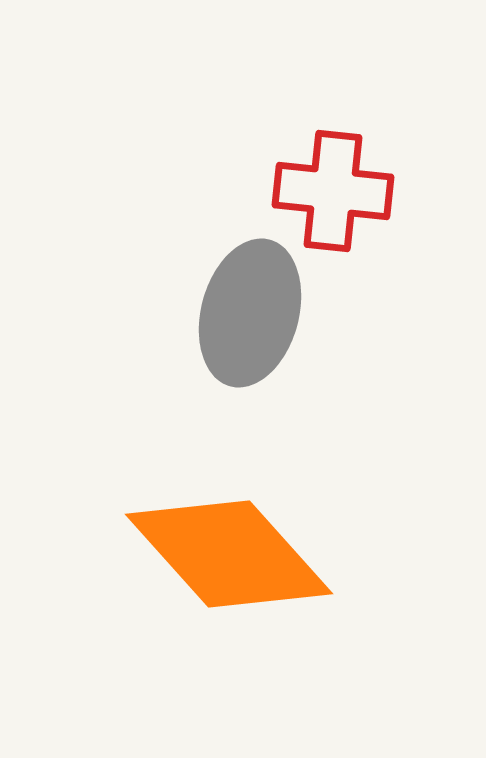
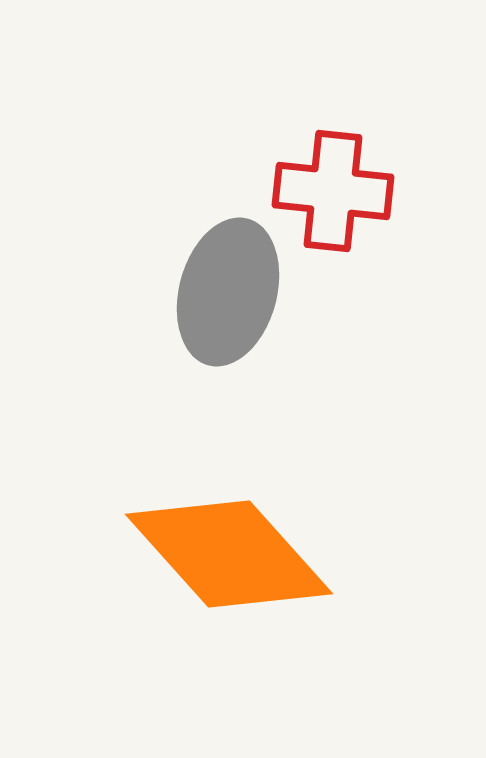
gray ellipse: moved 22 px left, 21 px up
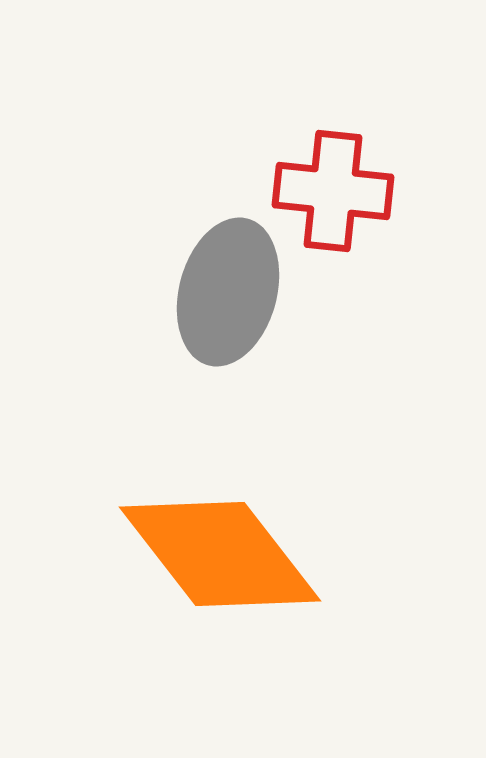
orange diamond: moved 9 px left; rotated 4 degrees clockwise
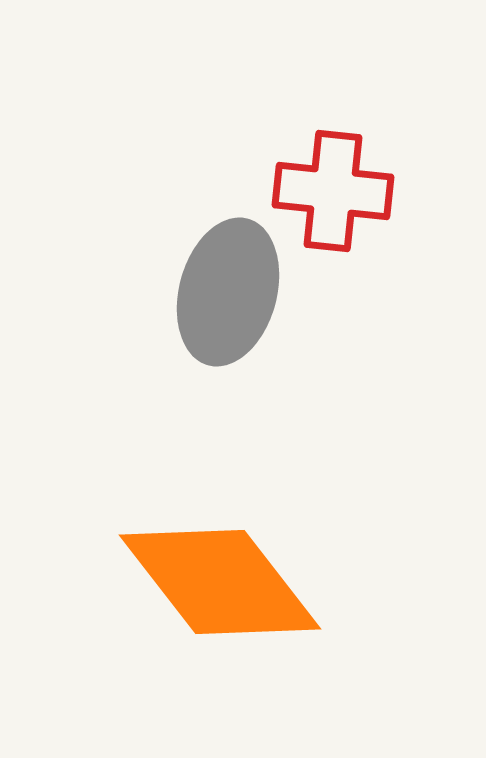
orange diamond: moved 28 px down
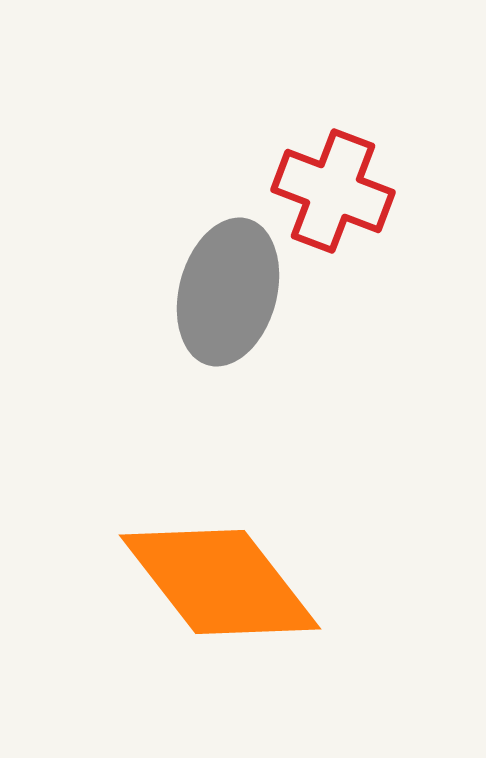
red cross: rotated 15 degrees clockwise
